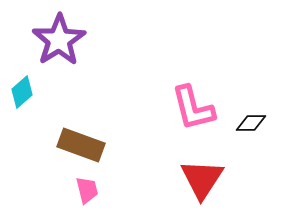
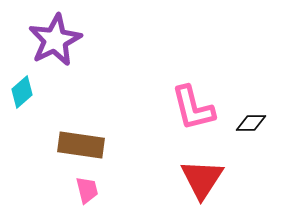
purple star: moved 4 px left; rotated 6 degrees clockwise
brown rectangle: rotated 12 degrees counterclockwise
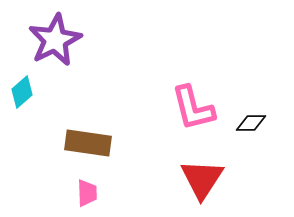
brown rectangle: moved 7 px right, 2 px up
pink trapezoid: moved 3 px down; rotated 12 degrees clockwise
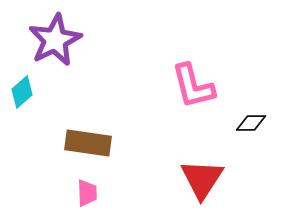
pink L-shape: moved 22 px up
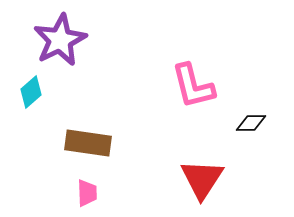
purple star: moved 5 px right
cyan diamond: moved 9 px right
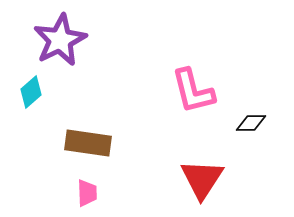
pink L-shape: moved 5 px down
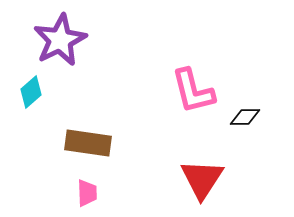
black diamond: moved 6 px left, 6 px up
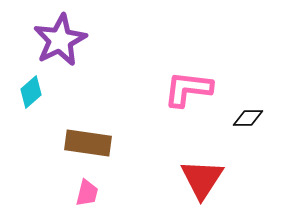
pink L-shape: moved 5 px left, 2 px up; rotated 111 degrees clockwise
black diamond: moved 3 px right, 1 px down
pink trapezoid: rotated 16 degrees clockwise
